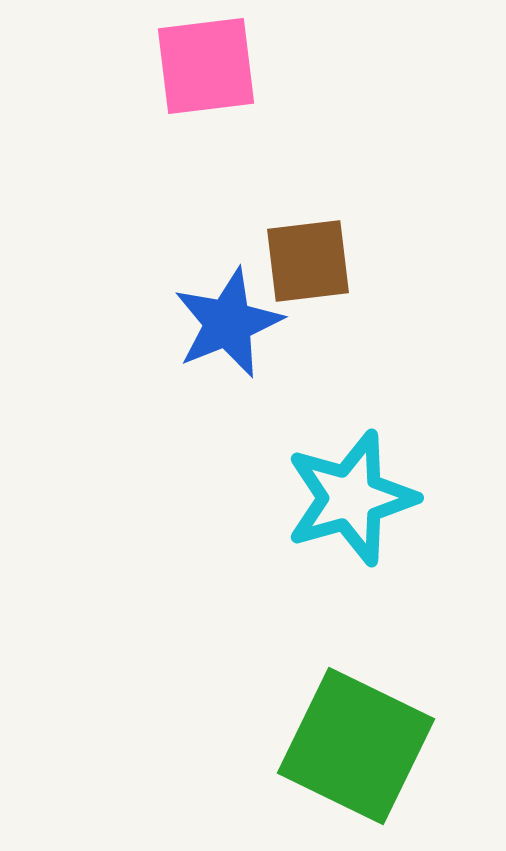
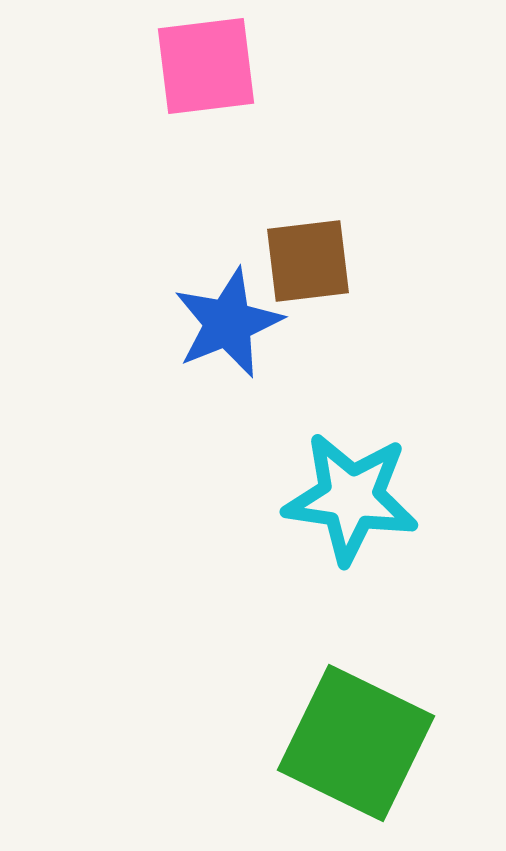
cyan star: rotated 24 degrees clockwise
green square: moved 3 px up
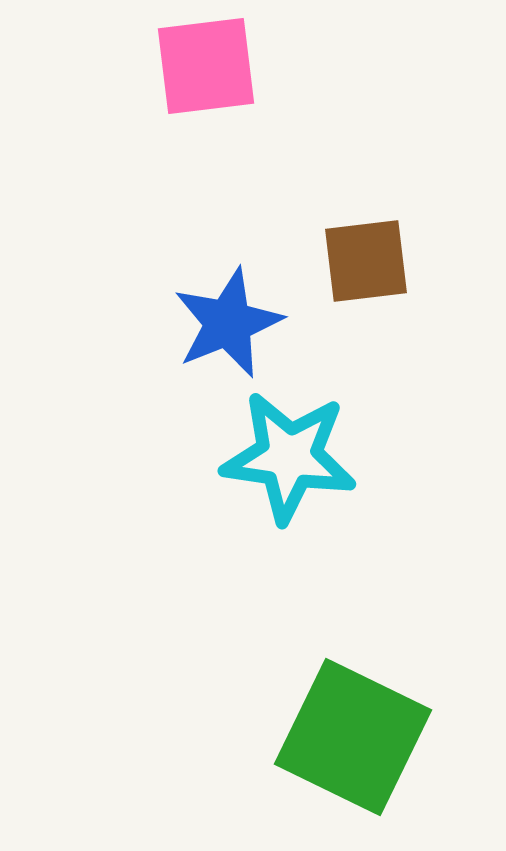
brown square: moved 58 px right
cyan star: moved 62 px left, 41 px up
green square: moved 3 px left, 6 px up
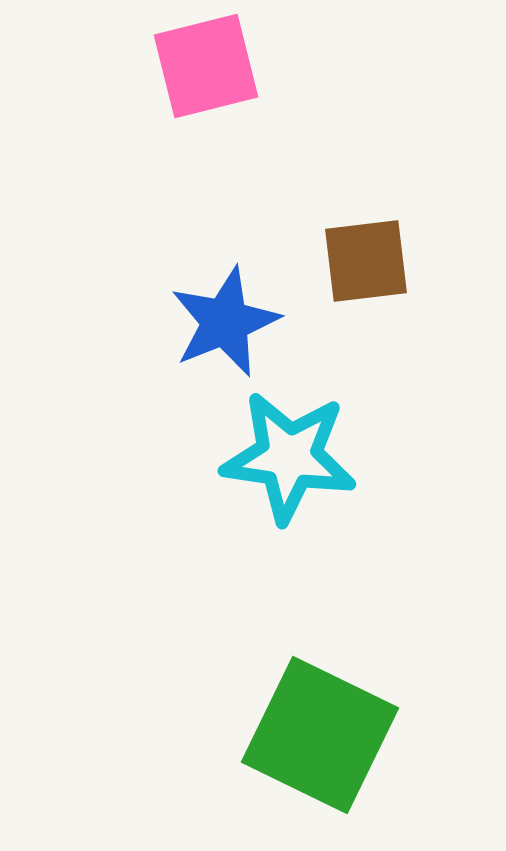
pink square: rotated 7 degrees counterclockwise
blue star: moved 3 px left, 1 px up
green square: moved 33 px left, 2 px up
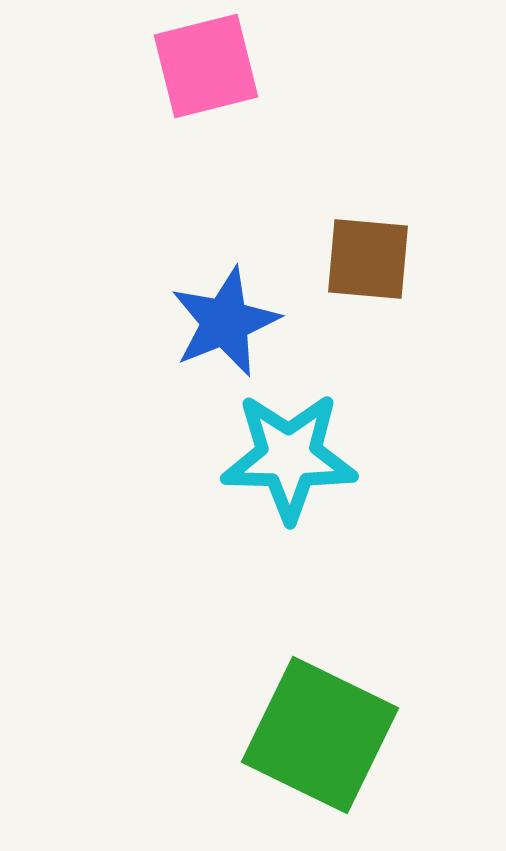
brown square: moved 2 px right, 2 px up; rotated 12 degrees clockwise
cyan star: rotated 7 degrees counterclockwise
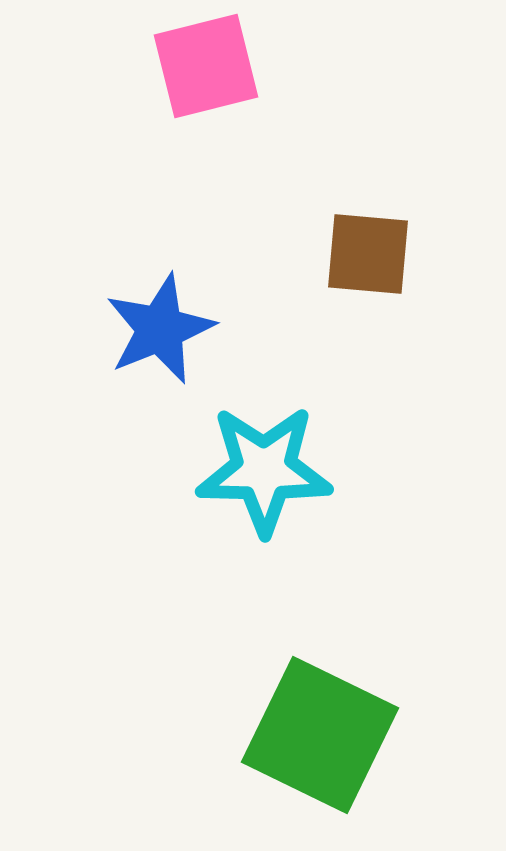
brown square: moved 5 px up
blue star: moved 65 px left, 7 px down
cyan star: moved 25 px left, 13 px down
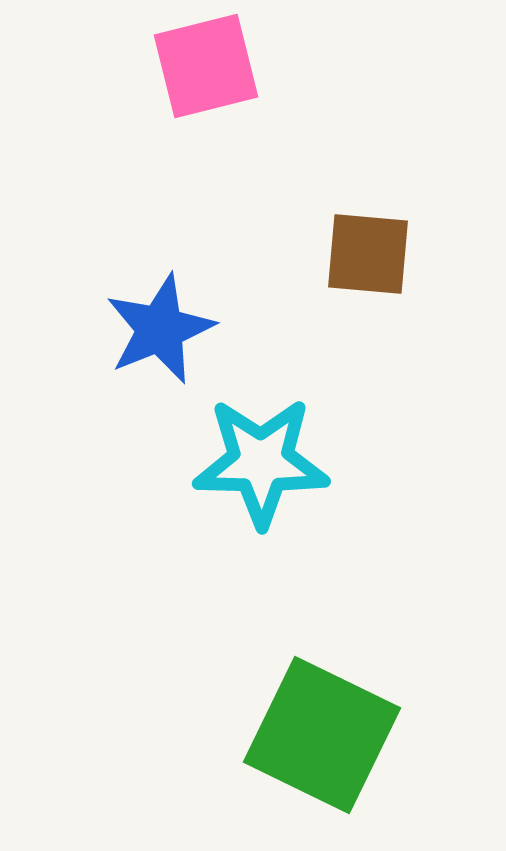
cyan star: moved 3 px left, 8 px up
green square: moved 2 px right
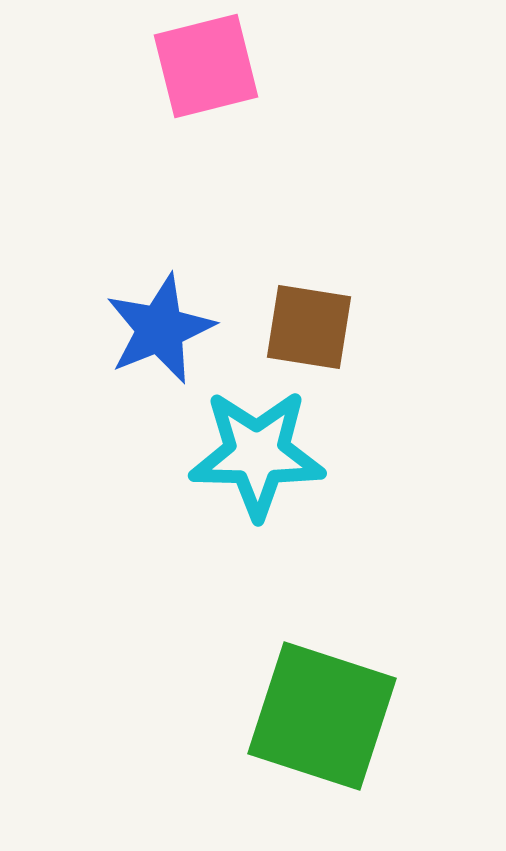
brown square: moved 59 px left, 73 px down; rotated 4 degrees clockwise
cyan star: moved 4 px left, 8 px up
green square: moved 19 px up; rotated 8 degrees counterclockwise
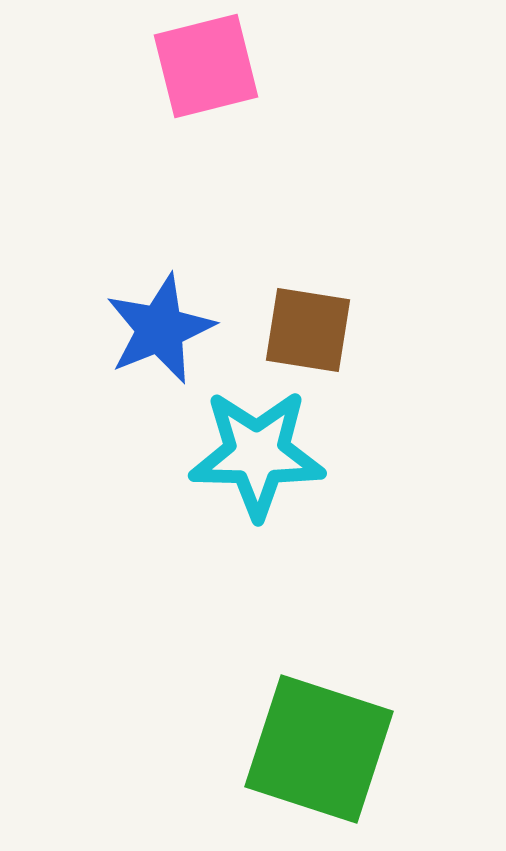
brown square: moved 1 px left, 3 px down
green square: moved 3 px left, 33 px down
